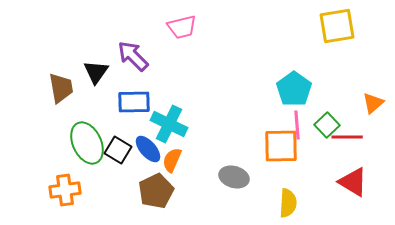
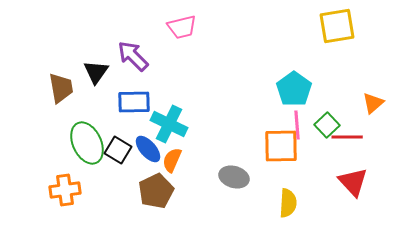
red triangle: rotated 16 degrees clockwise
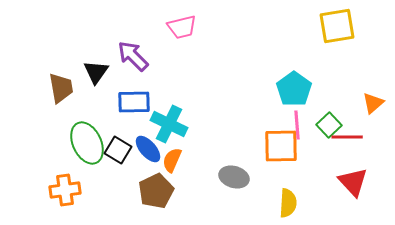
green square: moved 2 px right
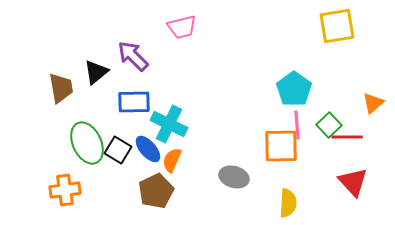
black triangle: rotated 16 degrees clockwise
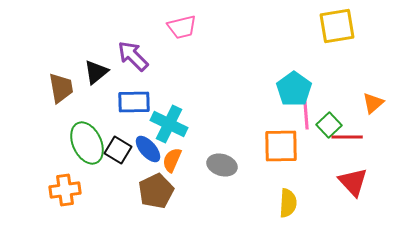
pink line: moved 9 px right, 10 px up
gray ellipse: moved 12 px left, 12 px up
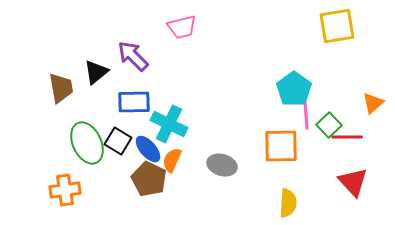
black square: moved 9 px up
brown pentagon: moved 7 px left, 12 px up; rotated 20 degrees counterclockwise
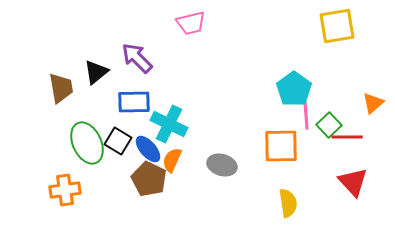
pink trapezoid: moved 9 px right, 4 px up
purple arrow: moved 4 px right, 2 px down
yellow semicircle: rotated 12 degrees counterclockwise
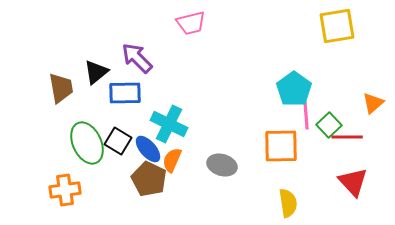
blue rectangle: moved 9 px left, 9 px up
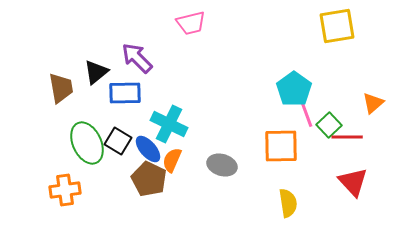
pink line: moved 2 px up; rotated 16 degrees counterclockwise
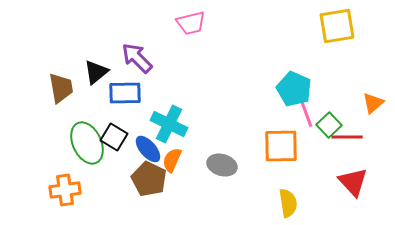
cyan pentagon: rotated 12 degrees counterclockwise
black square: moved 4 px left, 4 px up
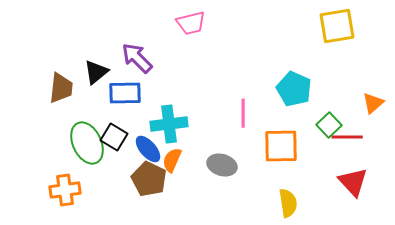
brown trapezoid: rotated 16 degrees clockwise
pink line: moved 63 px left; rotated 20 degrees clockwise
cyan cross: rotated 33 degrees counterclockwise
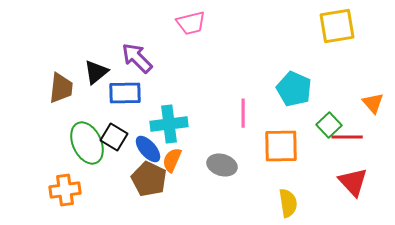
orange triangle: rotated 30 degrees counterclockwise
